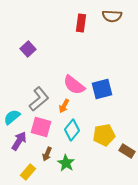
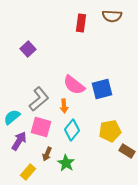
orange arrow: rotated 32 degrees counterclockwise
yellow pentagon: moved 6 px right, 4 px up
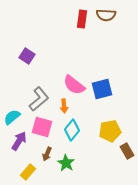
brown semicircle: moved 6 px left, 1 px up
red rectangle: moved 1 px right, 4 px up
purple square: moved 1 px left, 7 px down; rotated 14 degrees counterclockwise
pink square: moved 1 px right
brown rectangle: rotated 28 degrees clockwise
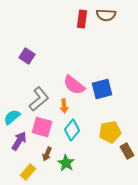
yellow pentagon: moved 1 px down
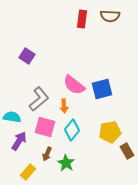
brown semicircle: moved 4 px right, 1 px down
cyan semicircle: rotated 48 degrees clockwise
pink square: moved 3 px right
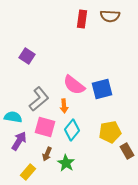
cyan semicircle: moved 1 px right
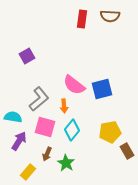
purple square: rotated 28 degrees clockwise
